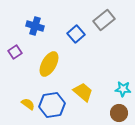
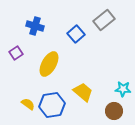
purple square: moved 1 px right, 1 px down
brown circle: moved 5 px left, 2 px up
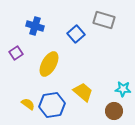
gray rectangle: rotated 55 degrees clockwise
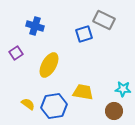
gray rectangle: rotated 10 degrees clockwise
blue square: moved 8 px right; rotated 24 degrees clockwise
yellow ellipse: moved 1 px down
yellow trapezoid: rotated 30 degrees counterclockwise
blue hexagon: moved 2 px right, 1 px down
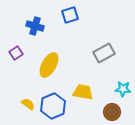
gray rectangle: moved 33 px down; rotated 55 degrees counterclockwise
blue square: moved 14 px left, 19 px up
blue hexagon: moved 1 px left; rotated 15 degrees counterclockwise
brown circle: moved 2 px left, 1 px down
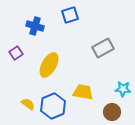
gray rectangle: moved 1 px left, 5 px up
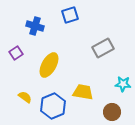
cyan star: moved 5 px up
yellow semicircle: moved 3 px left, 7 px up
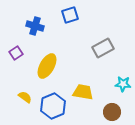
yellow ellipse: moved 2 px left, 1 px down
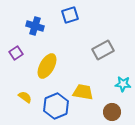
gray rectangle: moved 2 px down
blue hexagon: moved 3 px right
